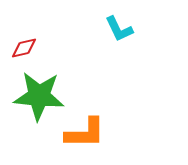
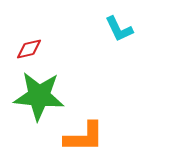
red diamond: moved 5 px right, 1 px down
orange L-shape: moved 1 px left, 4 px down
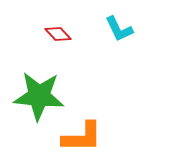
red diamond: moved 29 px right, 15 px up; rotated 60 degrees clockwise
orange L-shape: moved 2 px left
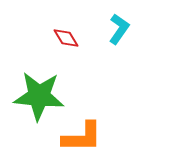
cyan L-shape: rotated 120 degrees counterclockwise
red diamond: moved 8 px right, 4 px down; rotated 12 degrees clockwise
